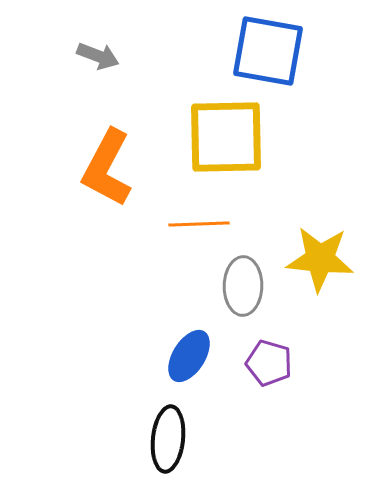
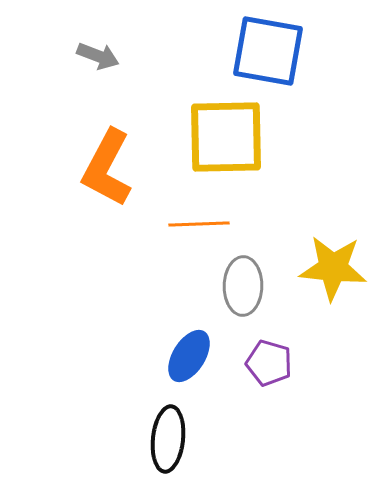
yellow star: moved 13 px right, 9 px down
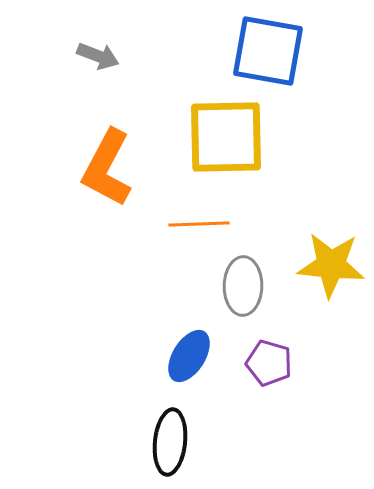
yellow star: moved 2 px left, 3 px up
black ellipse: moved 2 px right, 3 px down
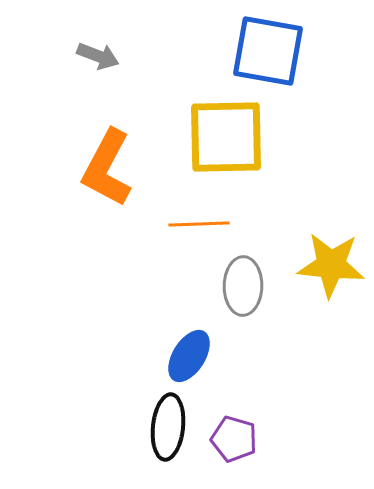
purple pentagon: moved 35 px left, 76 px down
black ellipse: moved 2 px left, 15 px up
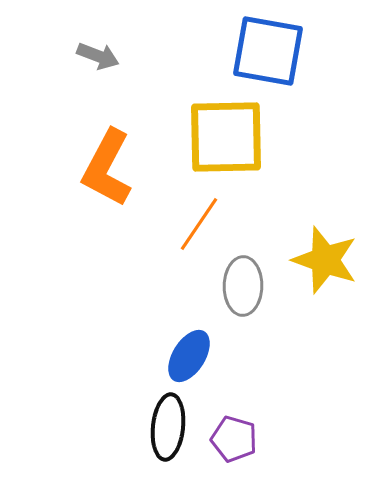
orange line: rotated 54 degrees counterclockwise
yellow star: moved 6 px left, 5 px up; rotated 14 degrees clockwise
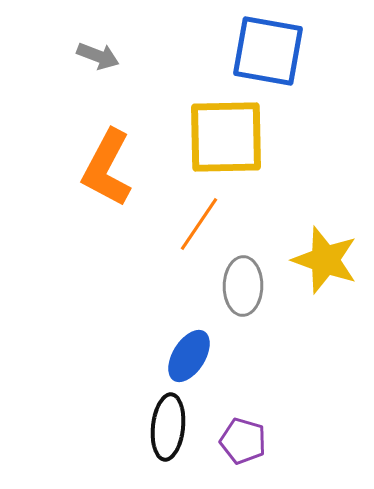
purple pentagon: moved 9 px right, 2 px down
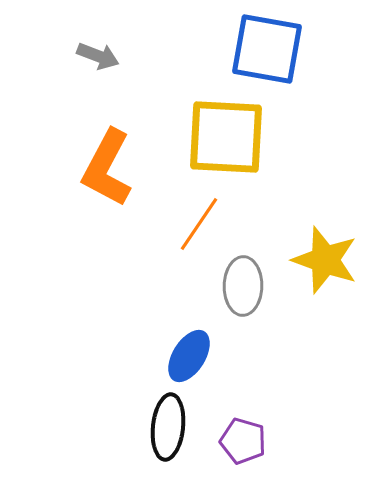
blue square: moved 1 px left, 2 px up
yellow square: rotated 4 degrees clockwise
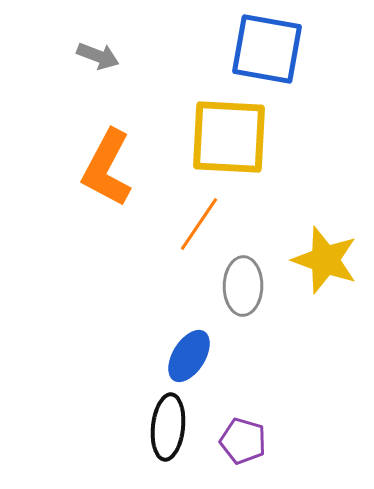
yellow square: moved 3 px right
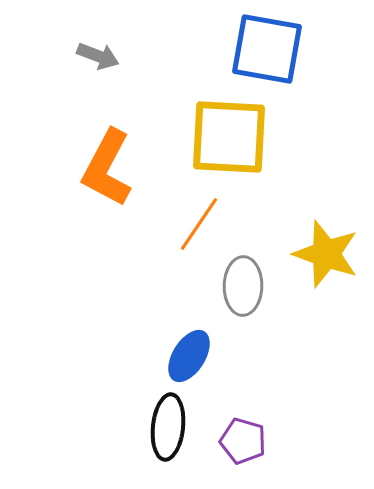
yellow star: moved 1 px right, 6 px up
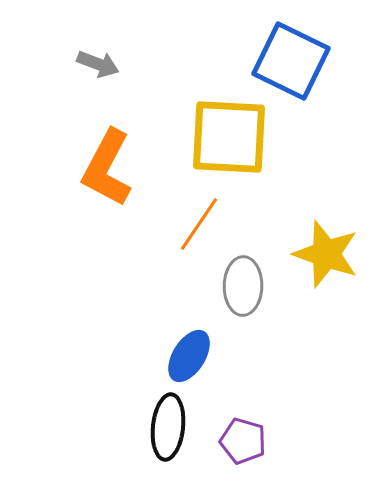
blue square: moved 24 px right, 12 px down; rotated 16 degrees clockwise
gray arrow: moved 8 px down
